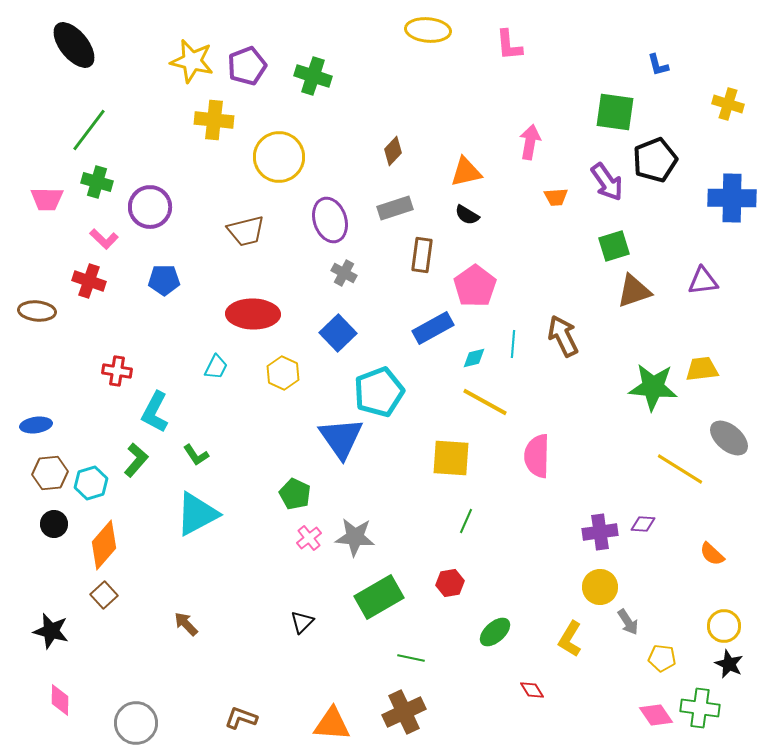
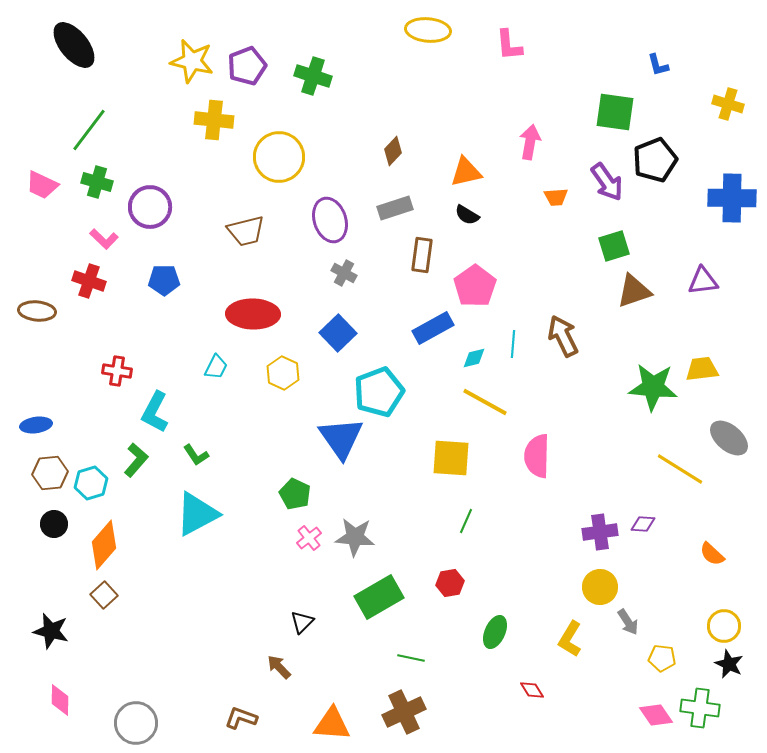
pink trapezoid at (47, 199): moved 5 px left, 14 px up; rotated 24 degrees clockwise
brown arrow at (186, 624): moved 93 px right, 43 px down
green ellipse at (495, 632): rotated 24 degrees counterclockwise
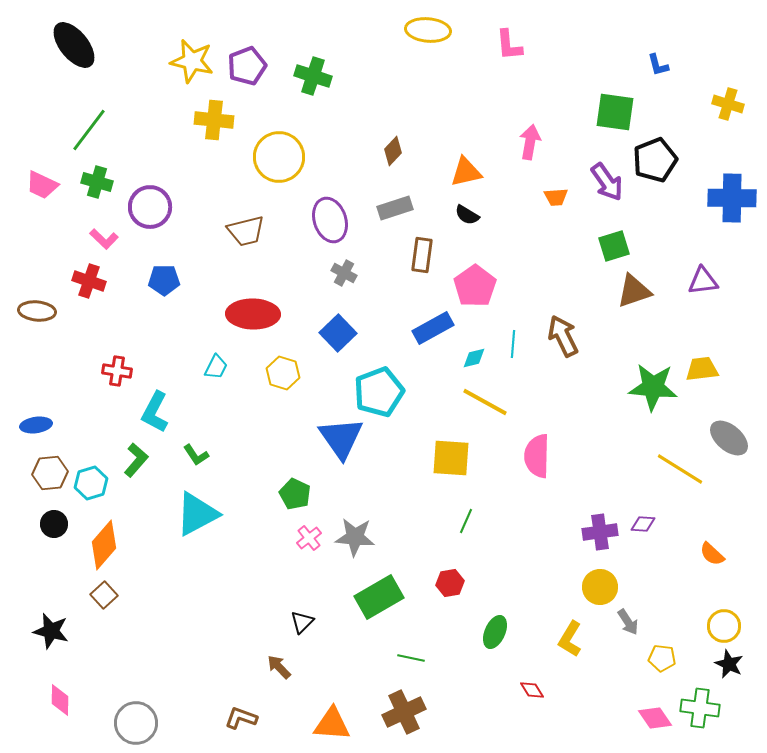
yellow hexagon at (283, 373): rotated 8 degrees counterclockwise
pink diamond at (656, 715): moved 1 px left, 3 px down
